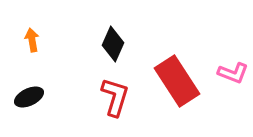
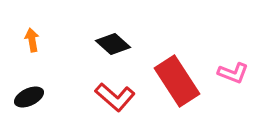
black diamond: rotated 72 degrees counterclockwise
red L-shape: rotated 114 degrees clockwise
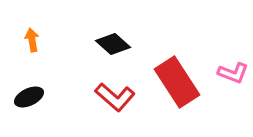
red rectangle: moved 1 px down
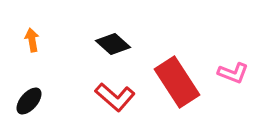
black ellipse: moved 4 px down; rotated 24 degrees counterclockwise
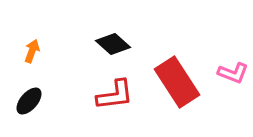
orange arrow: moved 11 px down; rotated 30 degrees clockwise
red L-shape: moved 2 px up; rotated 48 degrees counterclockwise
